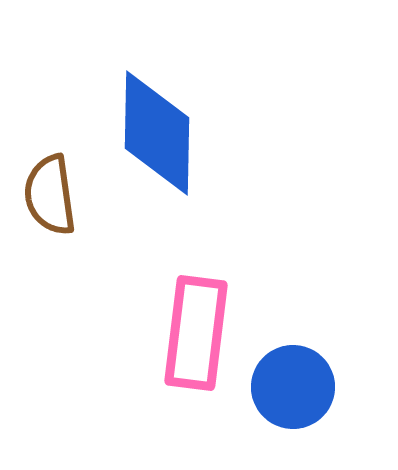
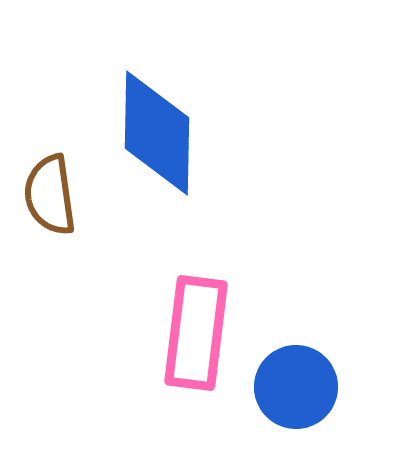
blue circle: moved 3 px right
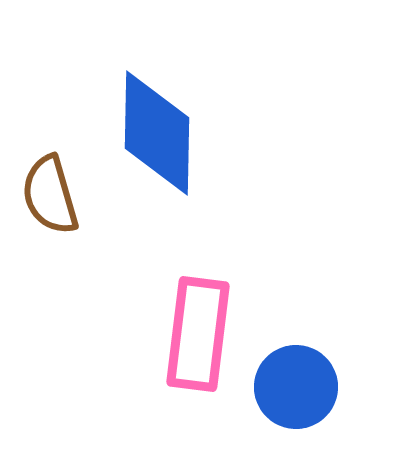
brown semicircle: rotated 8 degrees counterclockwise
pink rectangle: moved 2 px right, 1 px down
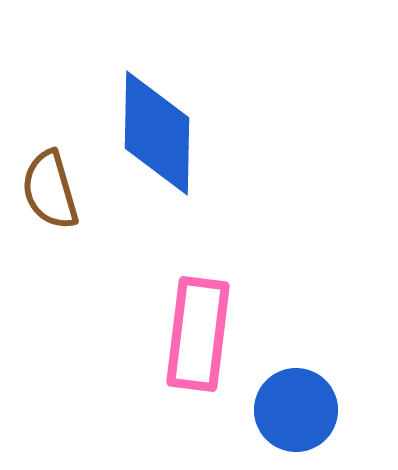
brown semicircle: moved 5 px up
blue circle: moved 23 px down
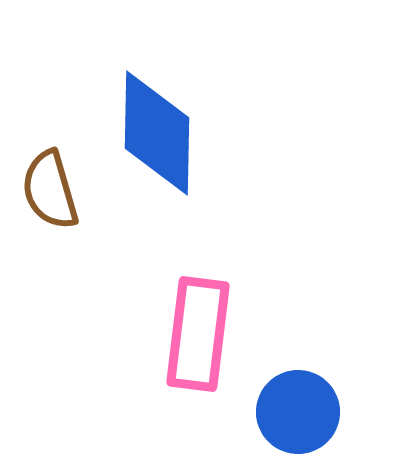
blue circle: moved 2 px right, 2 px down
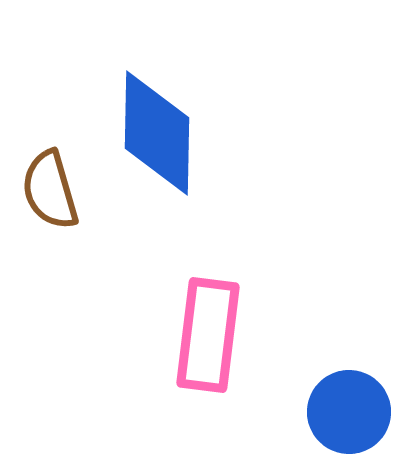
pink rectangle: moved 10 px right, 1 px down
blue circle: moved 51 px right
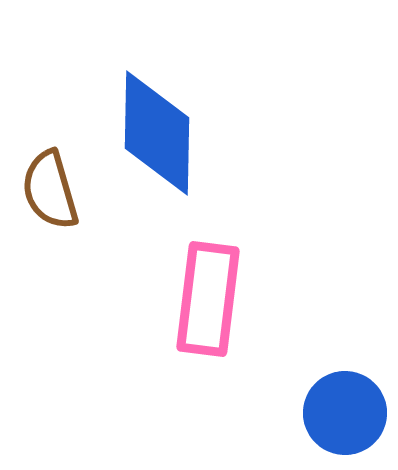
pink rectangle: moved 36 px up
blue circle: moved 4 px left, 1 px down
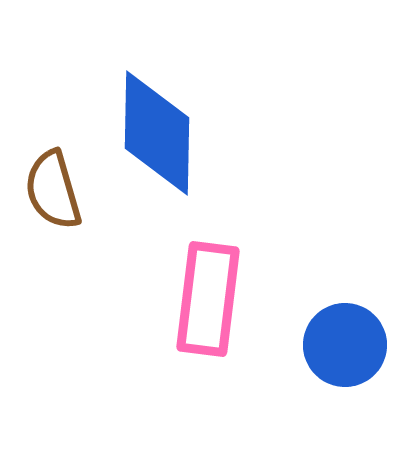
brown semicircle: moved 3 px right
blue circle: moved 68 px up
